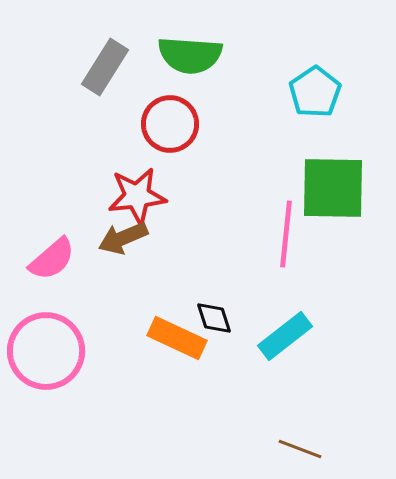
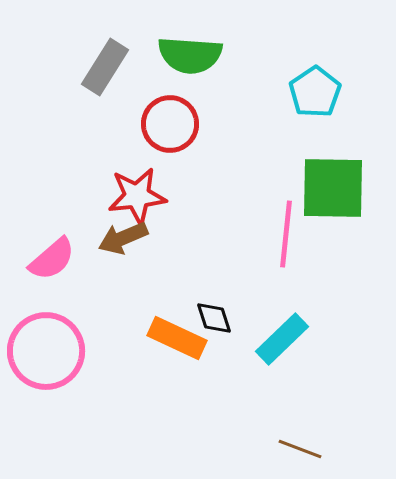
cyan rectangle: moved 3 px left, 3 px down; rotated 6 degrees counterclockwise
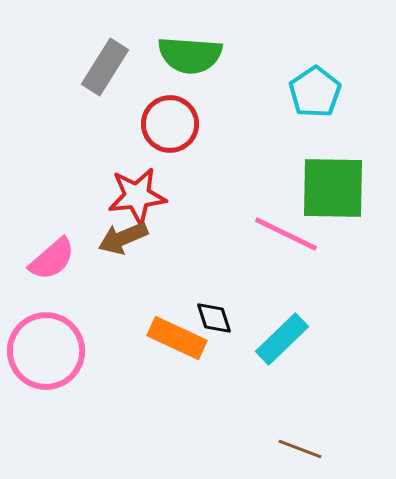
pink line: rotated 70 degrees counterclockwise
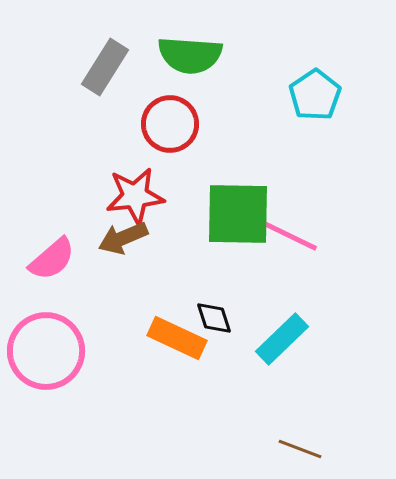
cyan pentagon: moved 3 px down
green square: moved 95 px left, 26 px down
red star: moved 2 px left
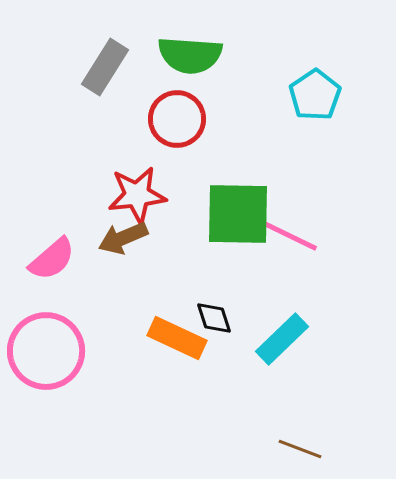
red circle: moved 7 px right, 5 px up
red star: moved 2 px right, 1 px up
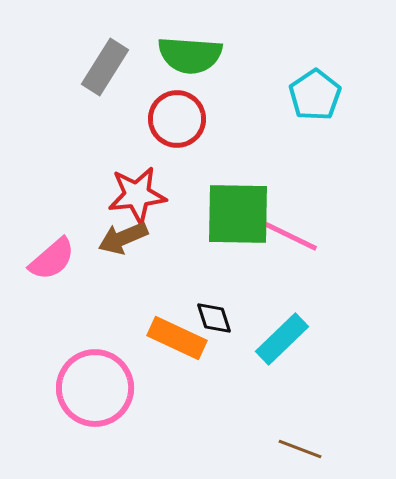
pink circle: moved 49 px right, 37 px down
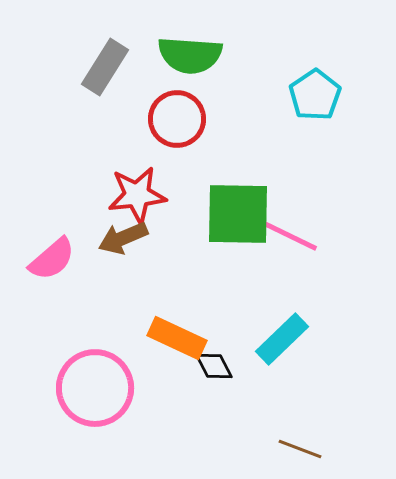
black diamond: moved 48 px down; rotated 9 degrees counterclockwise
